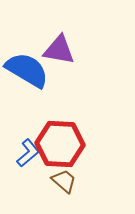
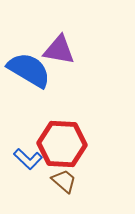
blue semicircle: moved 2 px right
red hexagon: moved 2 px right
blue L-shape: moved 6 px down; rotated 84 degrees clockwise
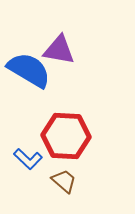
red hexagon: moved 4 px right, 8 px up
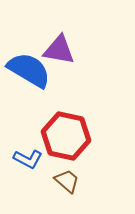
red hexagon: rotated 9 degrees clockwise
blue L-shape: rotated 16 degrees counterclockwise
brown trapezoid: moved 3 px right
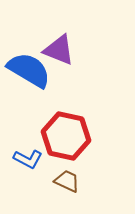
purple triangle: rotated 12 degrees clockwise
brown trapezoid: rotated 16 degrees counterclockwise
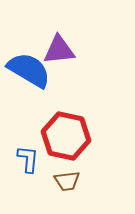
purple triangle: rotated 28 degrees counterclockwise
blue L-shape: rotated 112 degrees counterclockwise
brown trapezoid: rotated 148 degrees clockwise
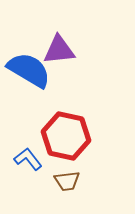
blue L-shape: rotated 44 degrees counterclockwise
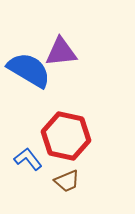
purple triangle: moved 2 px right, 2 px down
brown trapezoid: rotated 16 degrees counterclockwise
